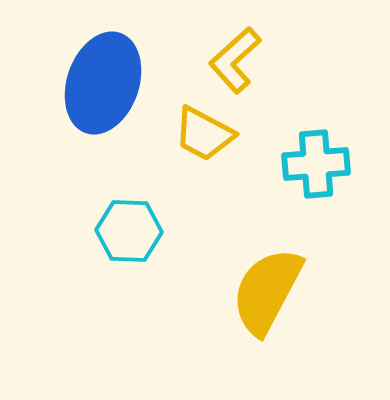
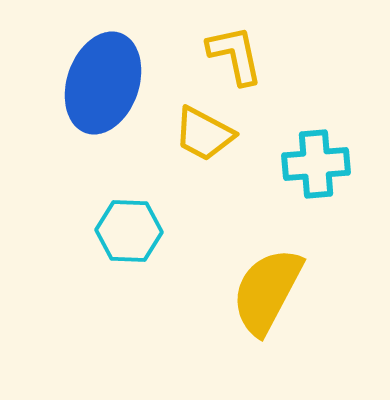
yellow L-shape: moved 5 px up; rotated 120 degrees clockwise
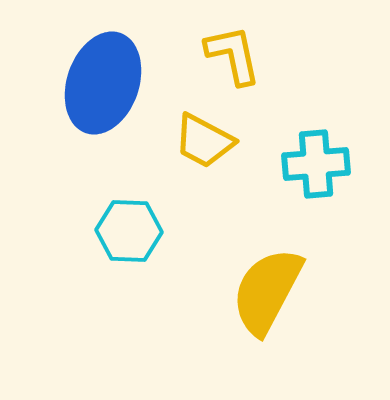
yellow L-shape: moved 2 px left
yellow trapezoid: moved 7 px down
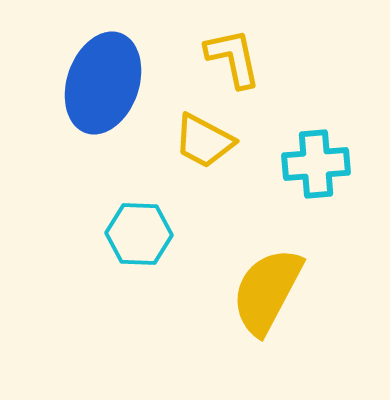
yellow L-shape: moved 3 px down
cyan hexagon: moved 10 px right, 3 px down
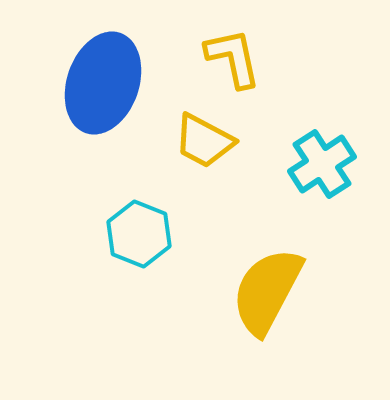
cyan cross: moved 6 px right; rotated 28 degrees counterclockwise
cyan hexagon: rotated 20 degrees clockwise
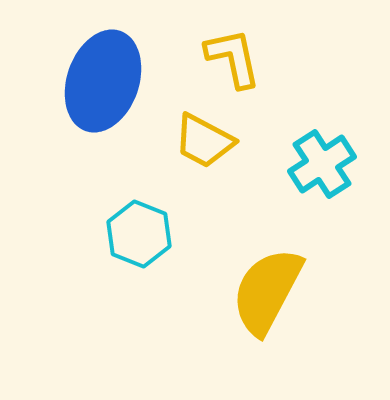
blue ellipse: moved 2 px up
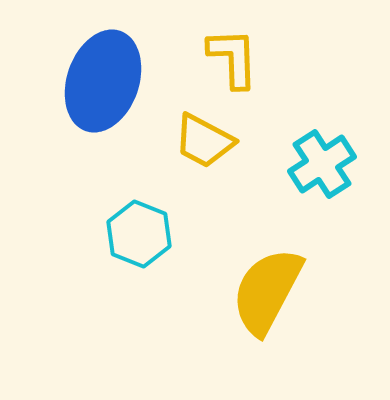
yellow L-shape: rotated 10 degrees clockwise
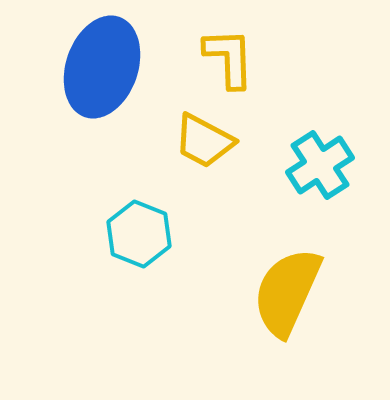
yellow L-shape: moved 4 px left
blue ellipse: moved 1 px left, 14 px up
cyan cross: moved 2 px left, 1 px down
yellow semicircle: moved 20 px right, 1 px down; rotated 4 degrees counterclockwise
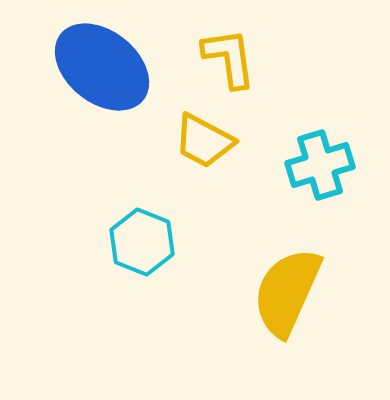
yellow L-shape: rotated 6 degrees counterclockwise
blue ellipse: rotated 70 degrees counterclockwise
cyan cross: rotated 16 degrees clockwise
cyan hexagon: moved 3 px right, 8 px down
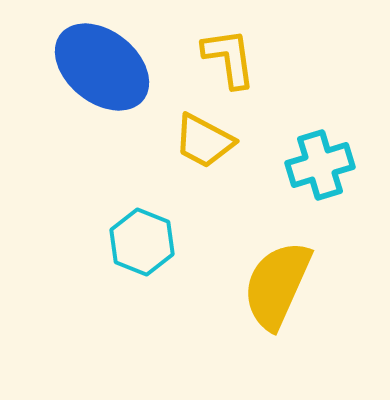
yellow semicircle: moved 10 px left, 7 px up
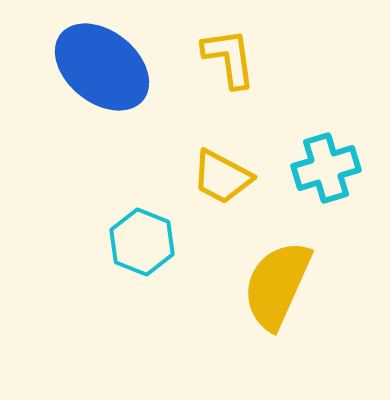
yellow trapezoid: moved 18 px right, 36 px down
cyan cross: moved 6 px right, 3 px down
